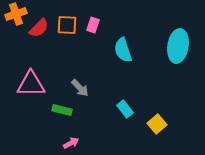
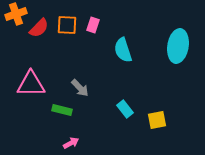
yellow square: moved 4 px up; rotated 30 degrees clockwise
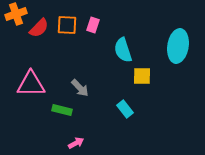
yellow square: moved 15 px left, 44 px up; rotated 12 degrees clockwise
pink arrow: moved 5 px right
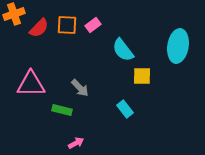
orange cross: moved 2 px left
pink rectangle: rotated 35 degrees clockwise
cyan semicircle: rotated 20 degrees counterclockwise
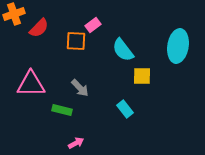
orange square: moved 9 px right, 16 px down
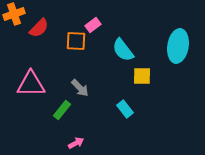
green rectangle: rotated 66 degrees counterclockwise
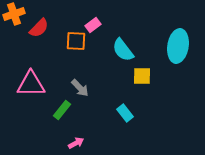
cyan rectangle: moved 4 px down
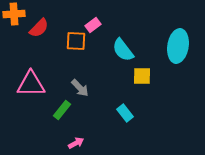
orange cross: rotated 15 degrees clockwise
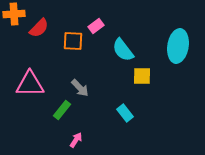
pink rectangle: moved 3 px right, 1 px down
orange square: moved 3 px left
pink triangle: moved 1 px left
pink arrow: moved 3 px up; rotated 28 degrees counterclockwise
